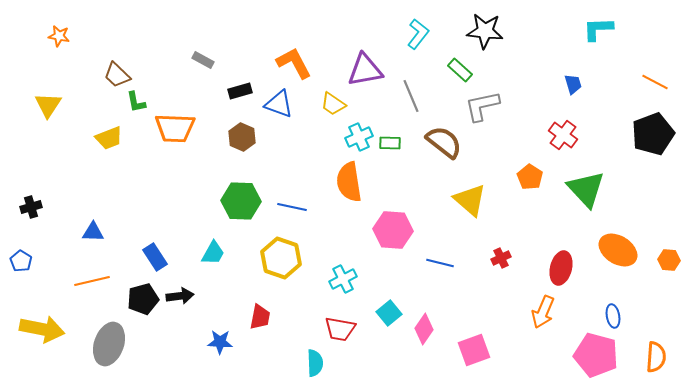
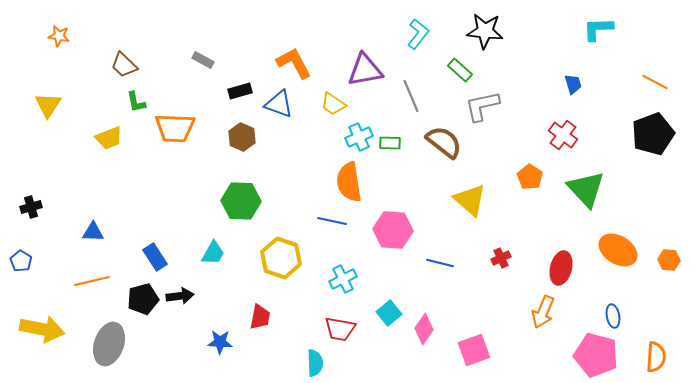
brown trapezoid at (117, 75): moved 7 px right, 10 px up
blue line at (292, 207): moved 40 px right, 14 px down
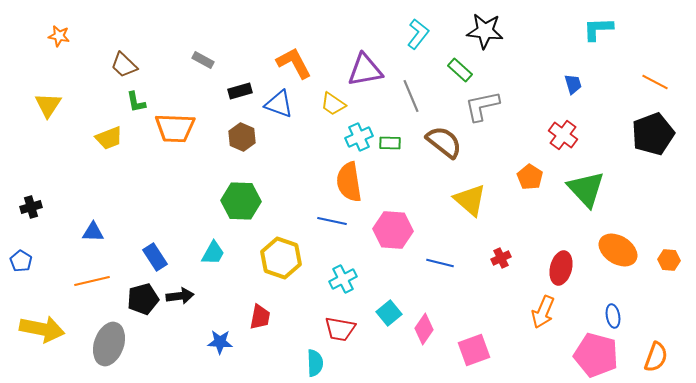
orange semicircle at (656, 357): rotated 16 degrees clockwise
